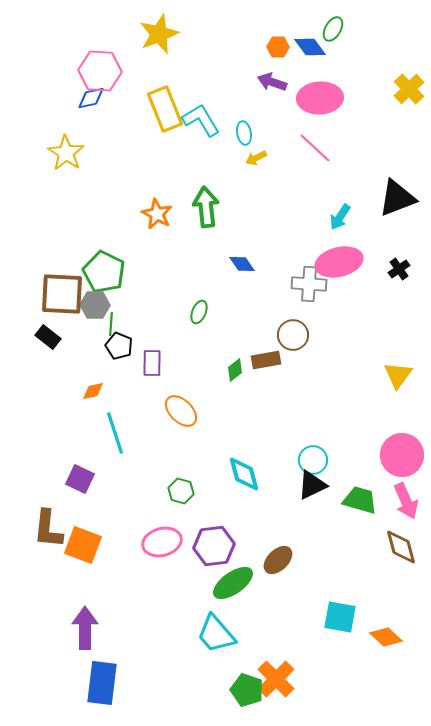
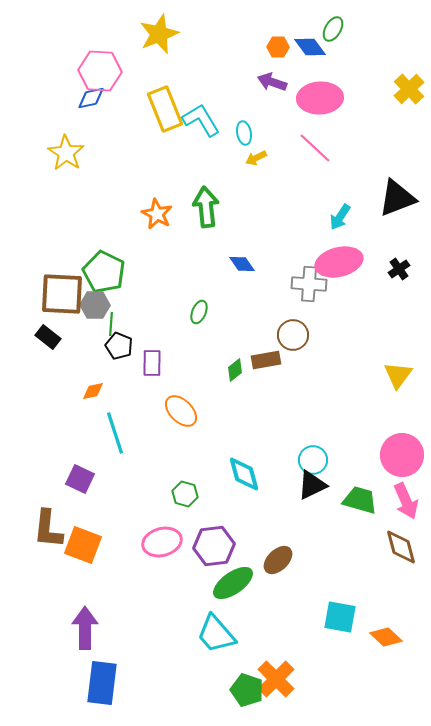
green hexagon at (181, 491): moved 4 px right, 3 px down
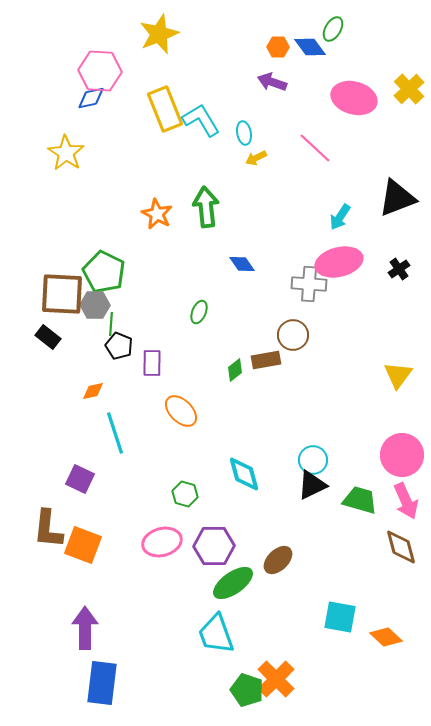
pink ellipse at (320, 98): moved 34 px right; rotated 18 degrees clockwise
purple hexagon at (214, 546): rotated 6 degrees clockwise
cyan trapezoid at (216, 634): rotated 21 degrees clockwise
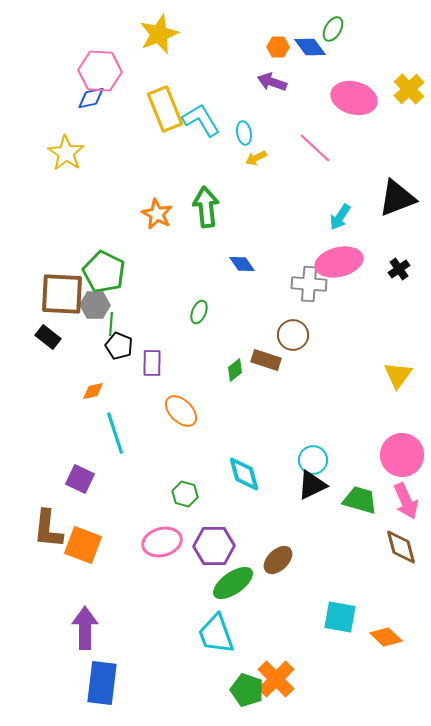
brown rectangle at (266, 360): rotated 28 degrees clockwise
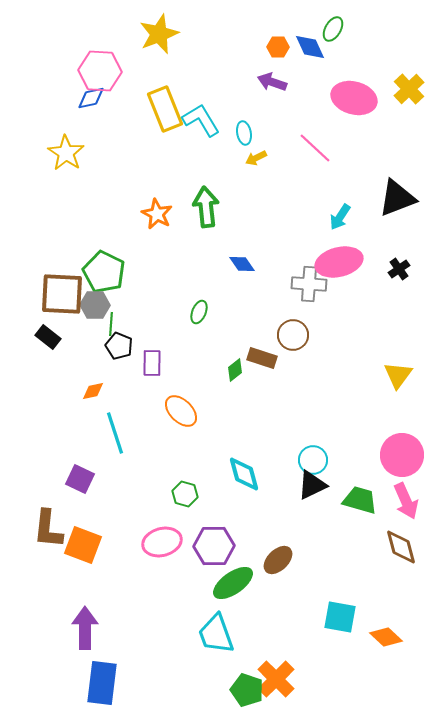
blue diamond at (310, 47): rotated 12 degrees clockwise
brown rectangle at (266, 360): moved 4 px left, 2 px up
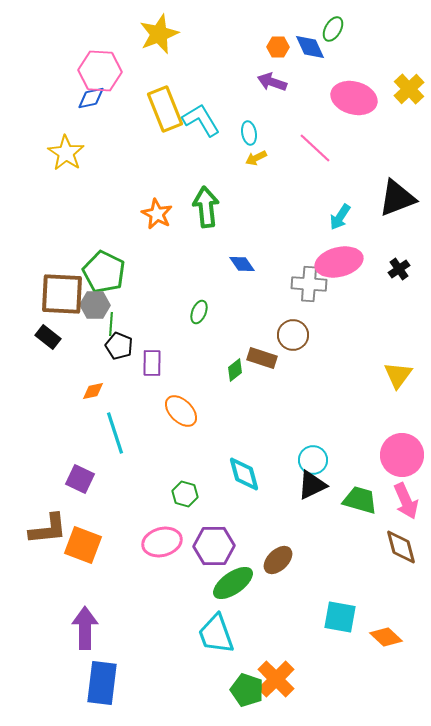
cyan ellipse at (244, 133): moved 5 px right
brown L-shape at (48, 529): rotated 102 degrees counterclockwise
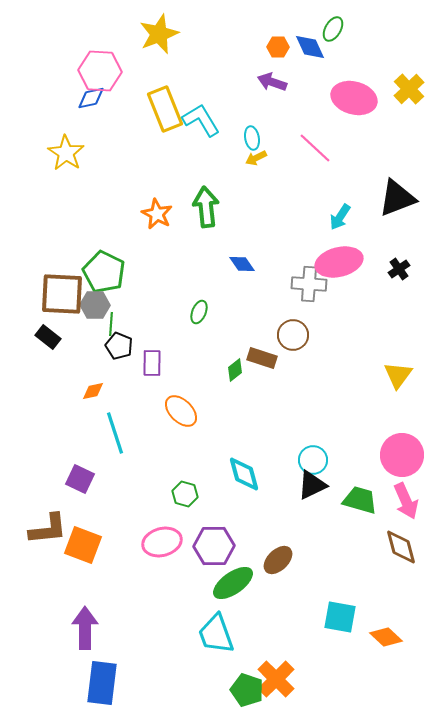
cyan ellipse at (249, 133): moved 3 px right, 5 px down
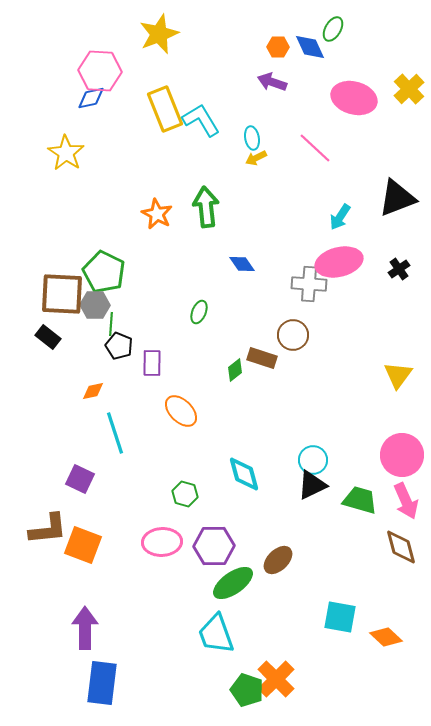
pink ellipse at (162, 542): rotated 12 degrees clockwise
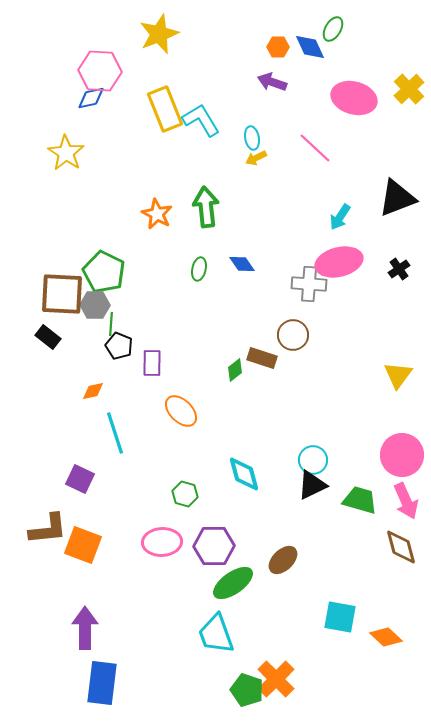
green ellipse at (199, 312): moved 43 px up; rotated 10 degrees counterclockwise
brown ellipse at (278, 560): moved 5 px right
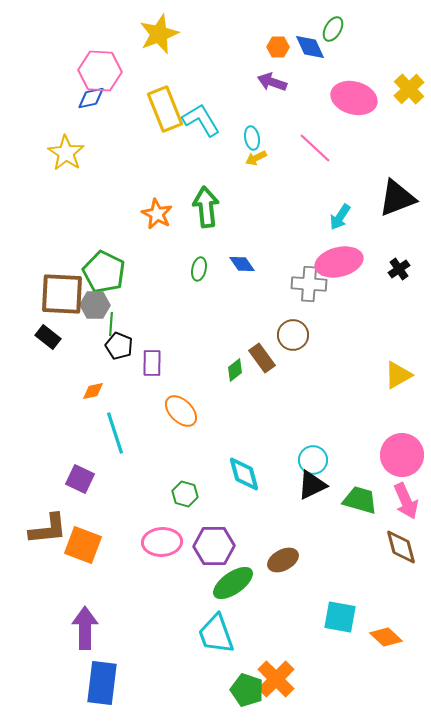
brown rectangle at (262, 358): rotated 36 degrees clockwise
yellow triangle at (398, 375): rotated 24 degrees clockwise
brown ellipse at (283, 560): rotated 16 degrees clockwise
